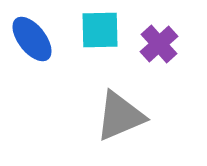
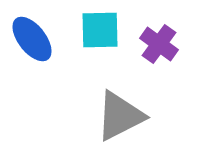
purple cross: rotated 12 degrees counterclockwise
gray triangle: rotated 4 degrees counterclockwise
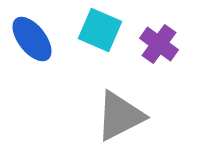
cyan square: rotated 24 degrees clockwise
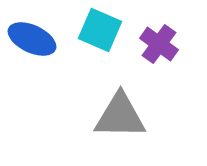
blue ellipse: rotated 27 degrees counterclockwise
gray triangle: rotated 28 degrees clockwise
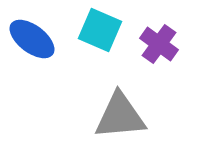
blue ellipse: rotated 12 degrees clockwise
gray triangle: rotated 6 degrees counterclockwise
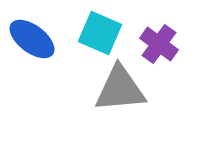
cyan square: moved 3 px down
gray triangle: moved 27 px up
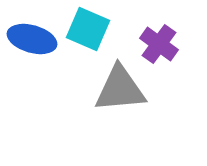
cyan square: moved 12 px left, 4 px up
blue ellipse: rotated 21 degrees counterclockwise
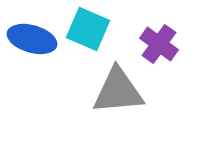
gray triangle: moved 2 px left, 2 px down
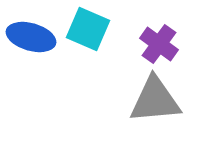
blue ellipse: moved 1 px left, 2 px up
gray triangle: moved 37 px right, 9 px down
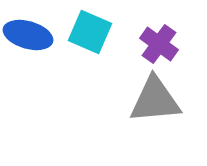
cyan square: moved 2 px right, 3 px down
blue ellipse: moved 3 px left, 2 px up
